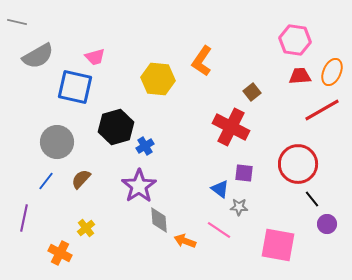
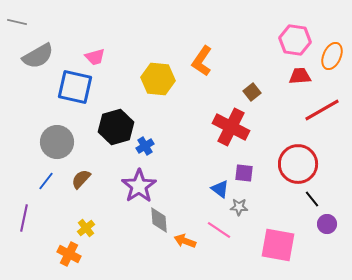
orange ellipse: moved 16 px up
orange cross: moved 9 px right, 1 px down
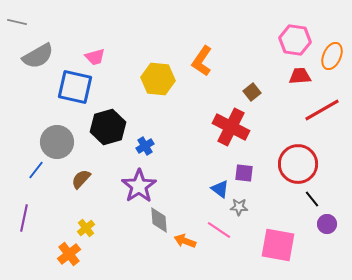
black hexagon: moved 8 px left
blue line: moved 10 px left, 11 px up
orange cross: rotated 25 degrees clockwise
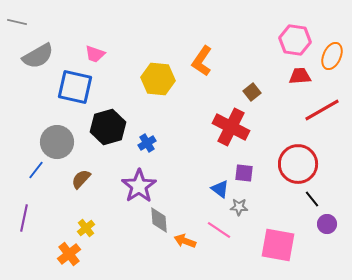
pink trapezoid: moved 3 px up; rotated 35 degrees clockwise
blue cross: moved 2 px right, 3 px up
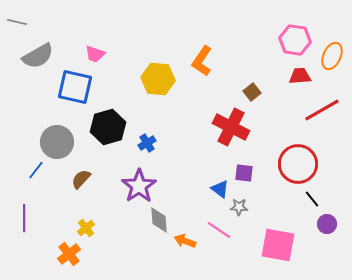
purple line: rotated 12 degrees counterclockwise
